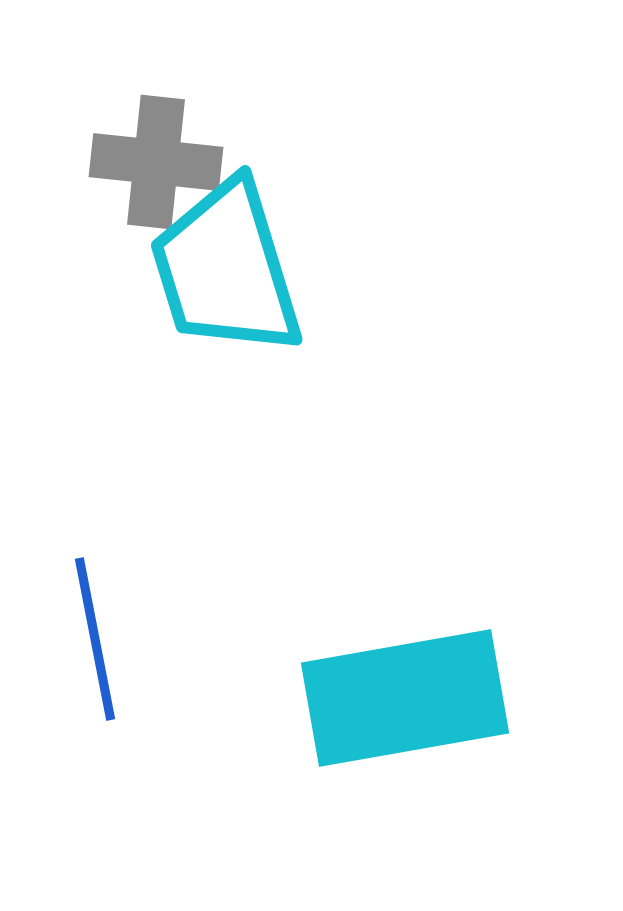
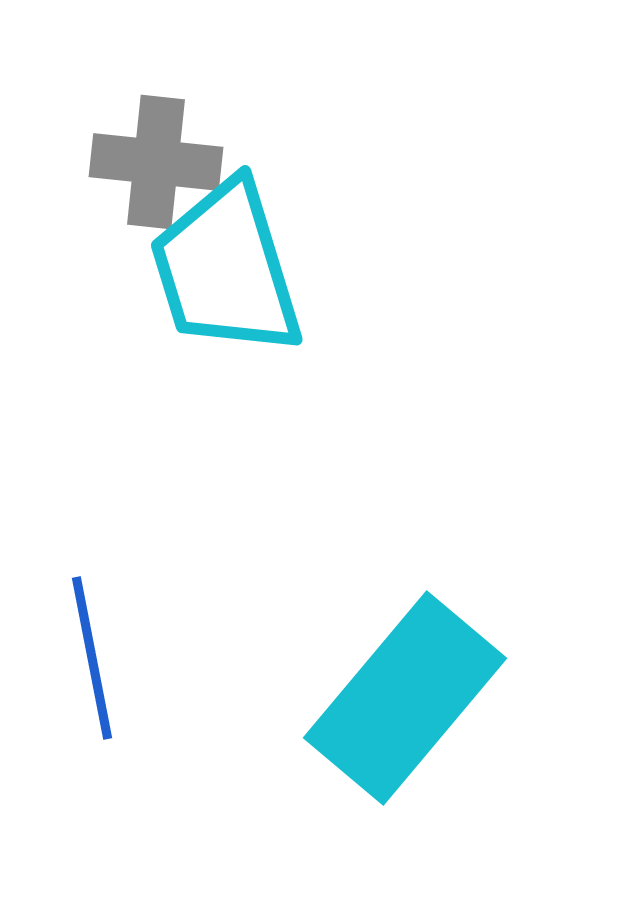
blue line: moved 3 px left, 19 px down
cyan rectangle: rotated 40 degrees counterclockwise
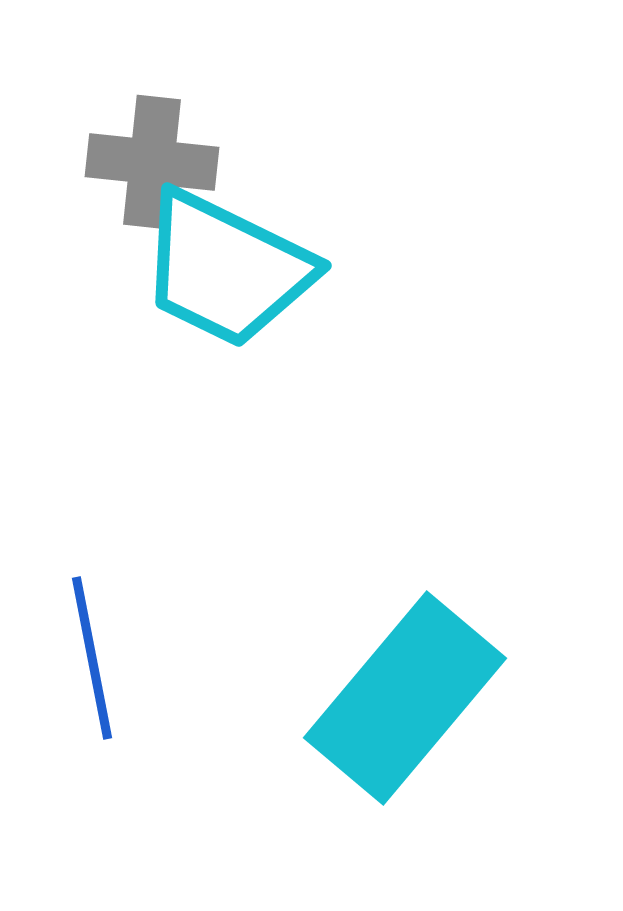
gray cross: moved 4 px left
cyan trapezoid: rotated 47 degrees counterclockwise
